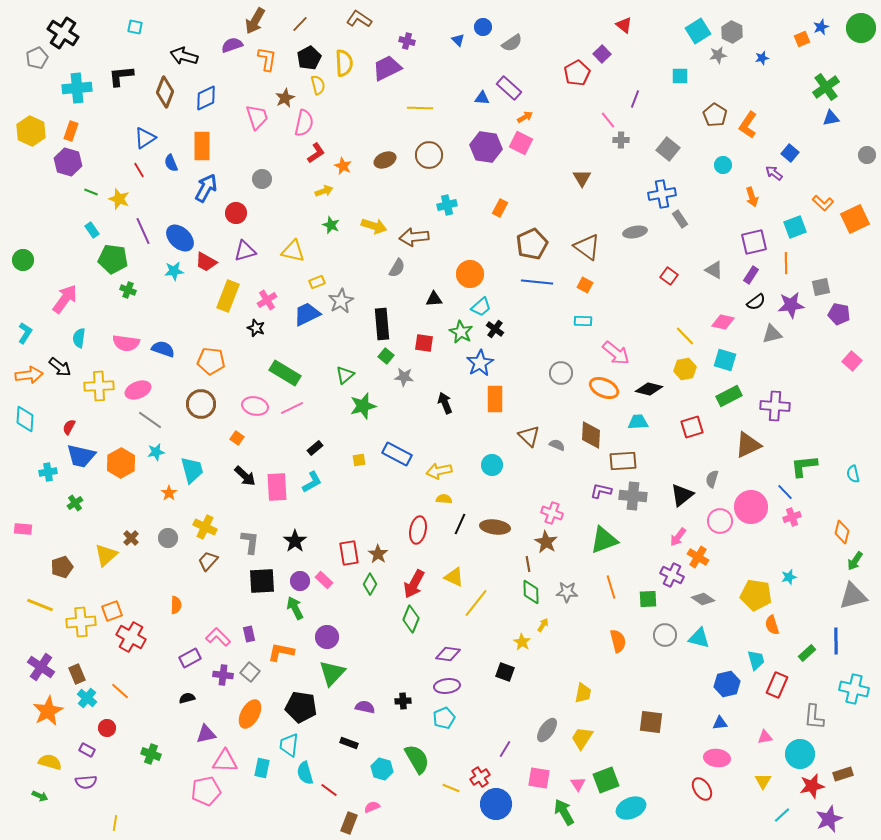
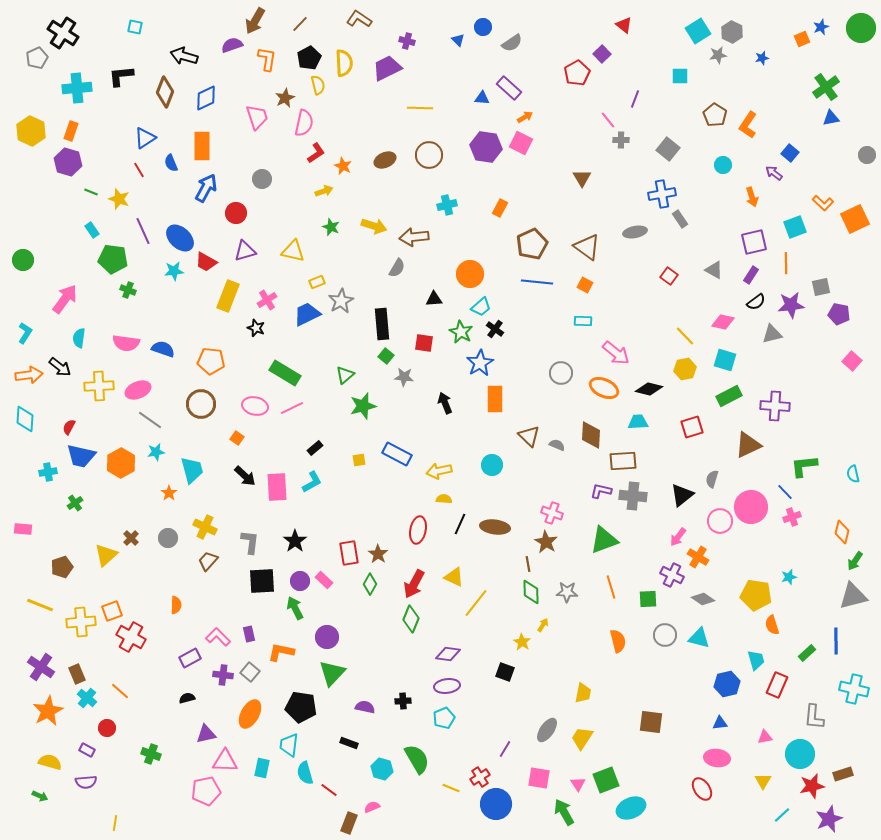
green star at (331, 225): moved 2 px down
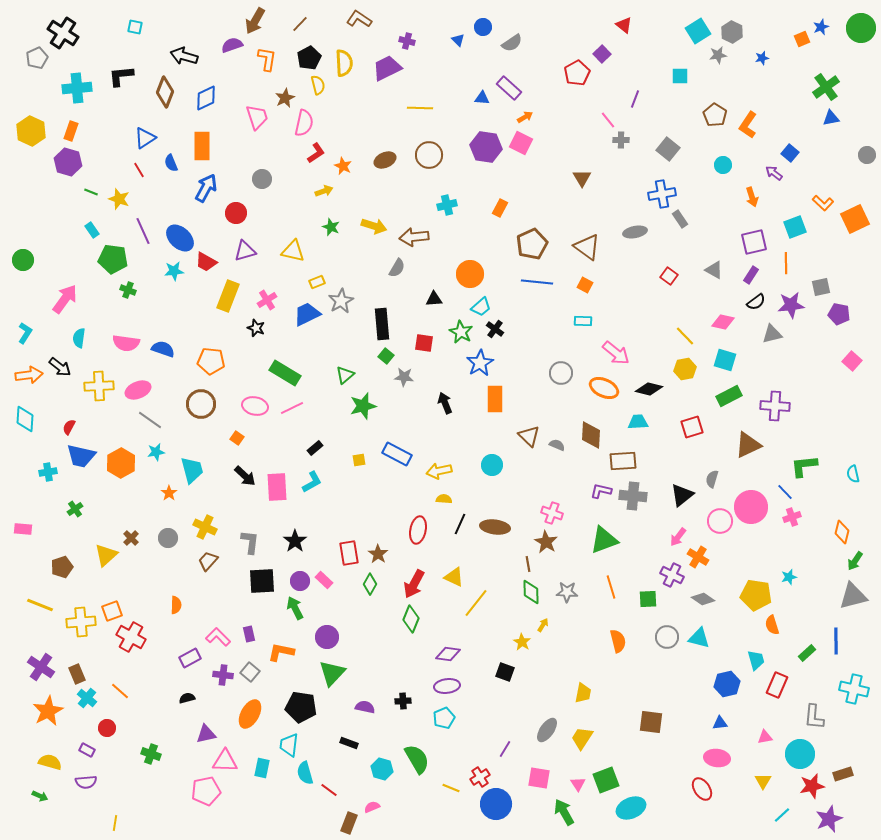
green cross at (75, 503): moved 6 px down
gray circle at (665, 635): moved 2 px right, 2 px down
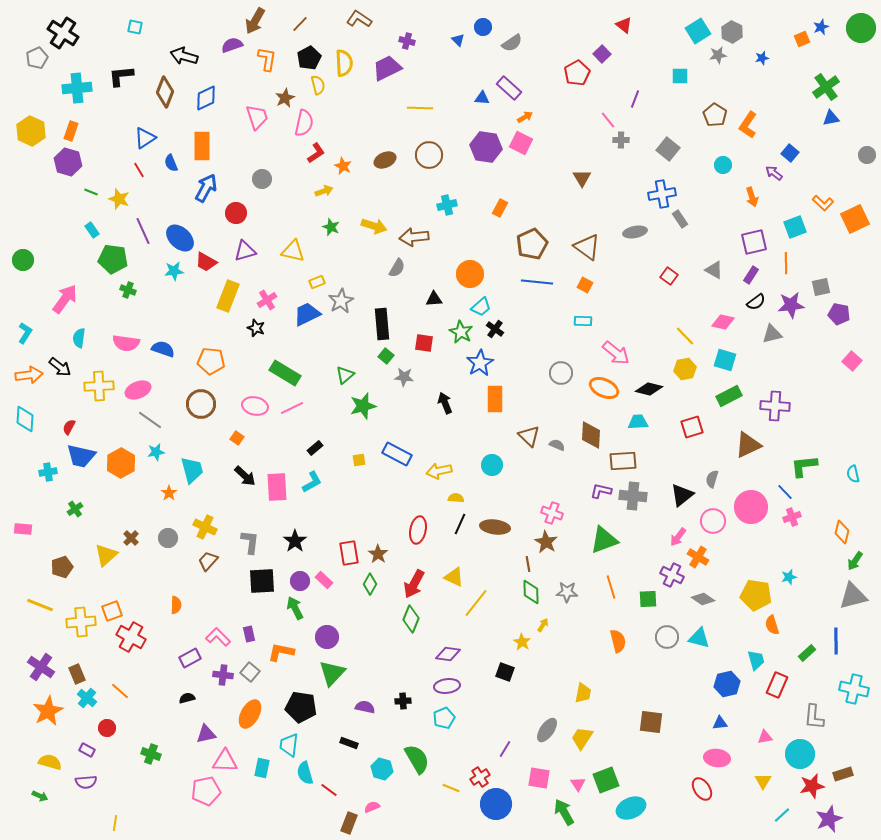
yellow semicircle at (444, 499): moved 12 px right, 1 px up
pink circle at (720, 521): moved 7 px left
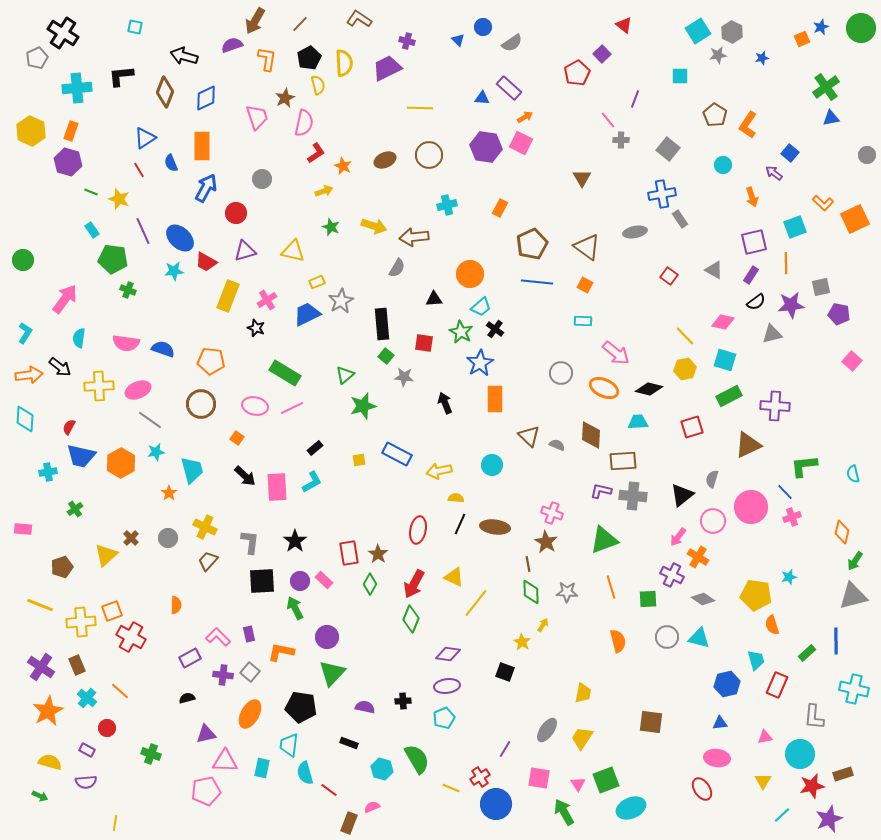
brown rectangle at (77, 674): moved 9 px up
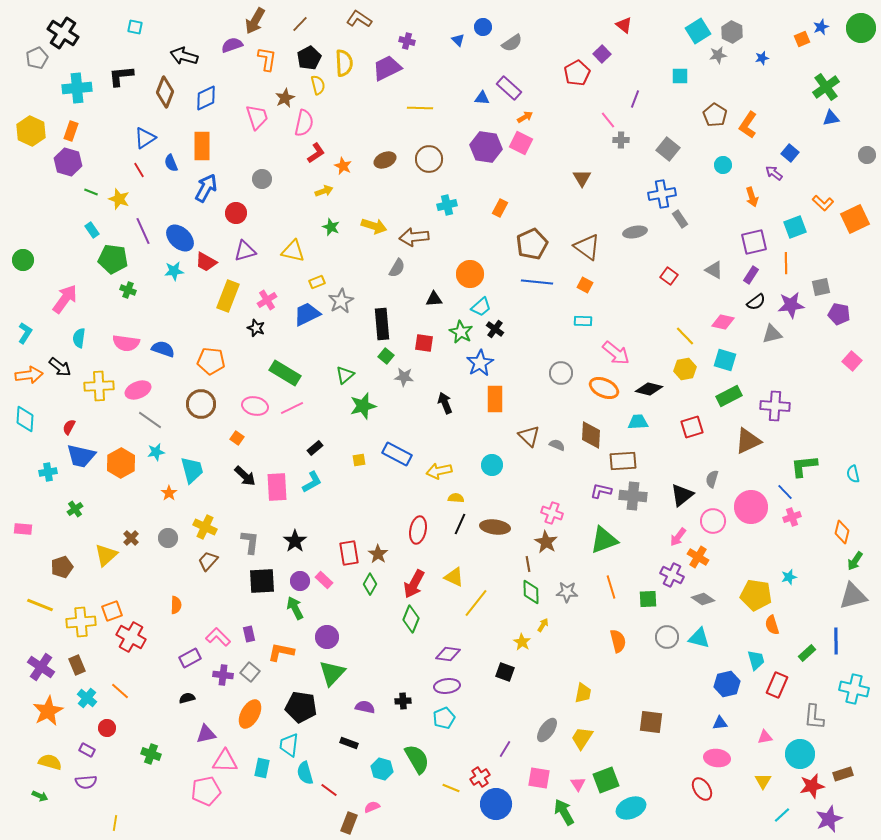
brown circle at (429, 155): moved 4 px down
brown triangle at (748, 445): moved 4 px up
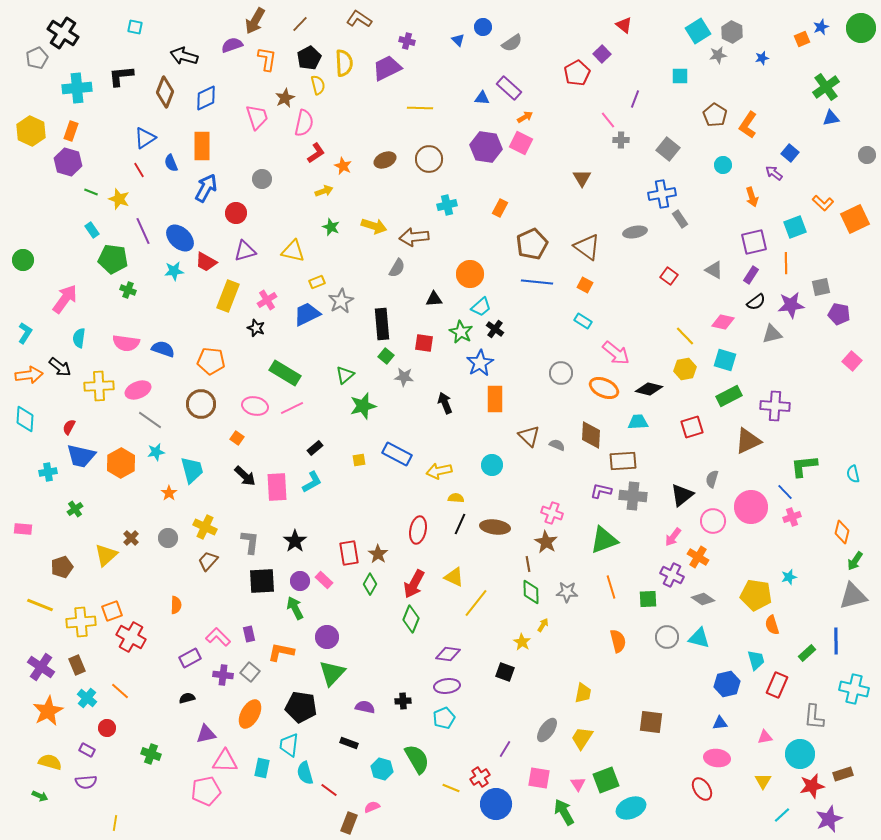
cyan rectangle at (583, 321): rotated 30 degrees clockwise
pink arrow at (678, 537): moved 5 px left
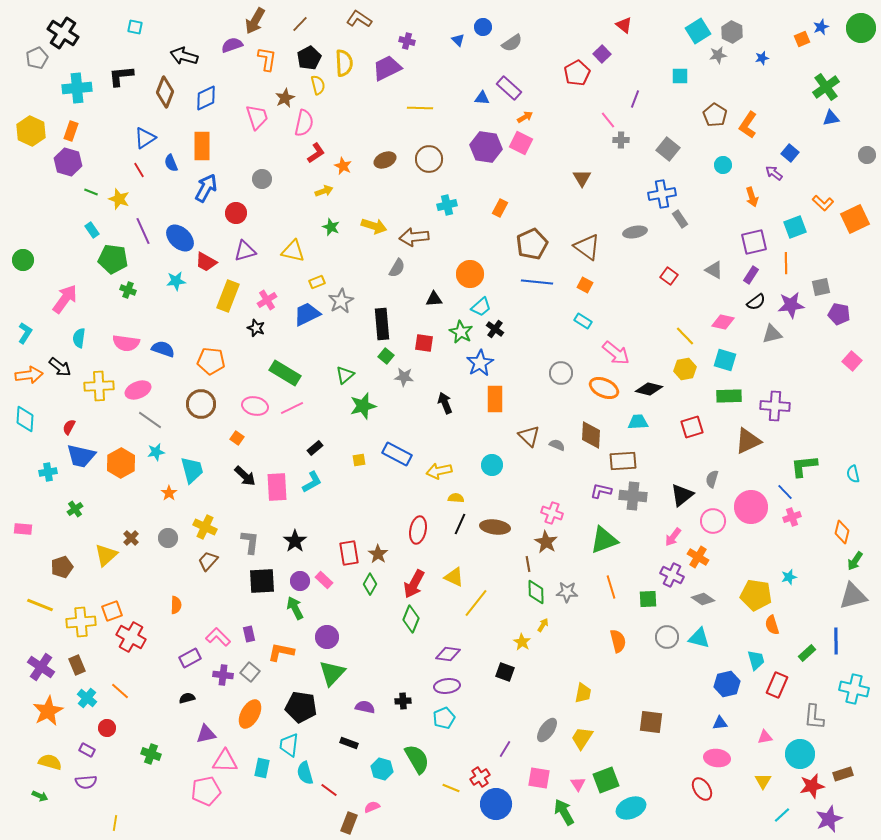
cyan star at (174, 271): moved 2 px right, 10 px down
green rectangle at (729, 396): rotated 25 degrees clockwise
green diamond at (531, 592): moved 5 px right
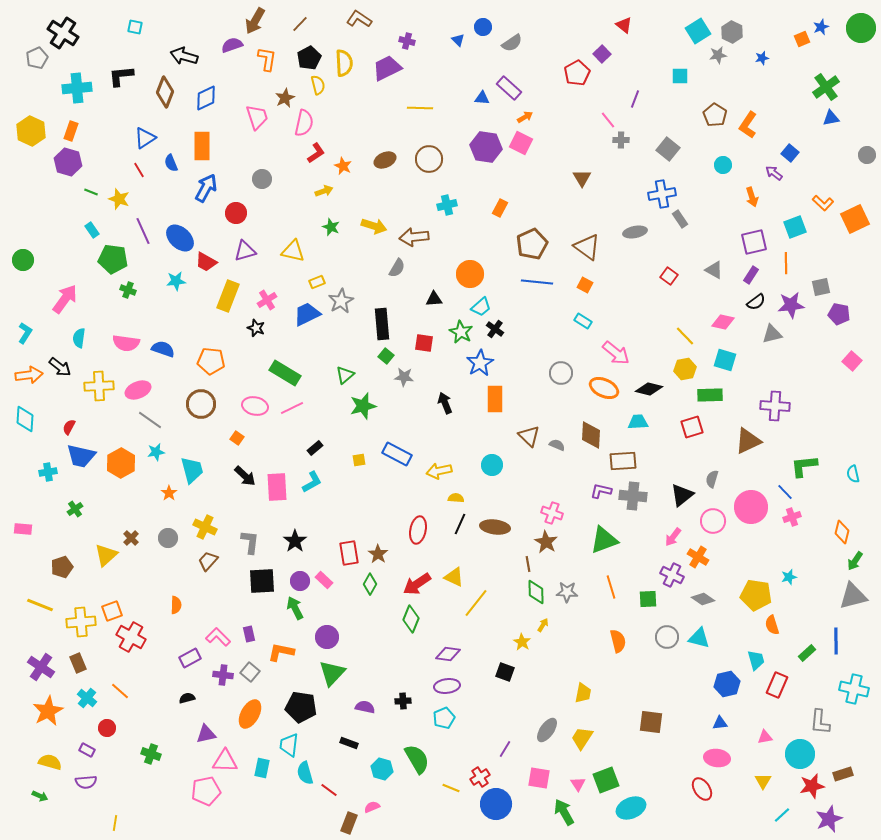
green rectangle at (729, 396): moved 19 px left, 1 px up
red arrow at (414, 584): moved 3 px right; rotated 28 degrees clockwise
brown rectangle at (77, 665): moved 1 px right, 2 px up
gray L-shape at (814, 717): moved 6 px right, 5 px down
